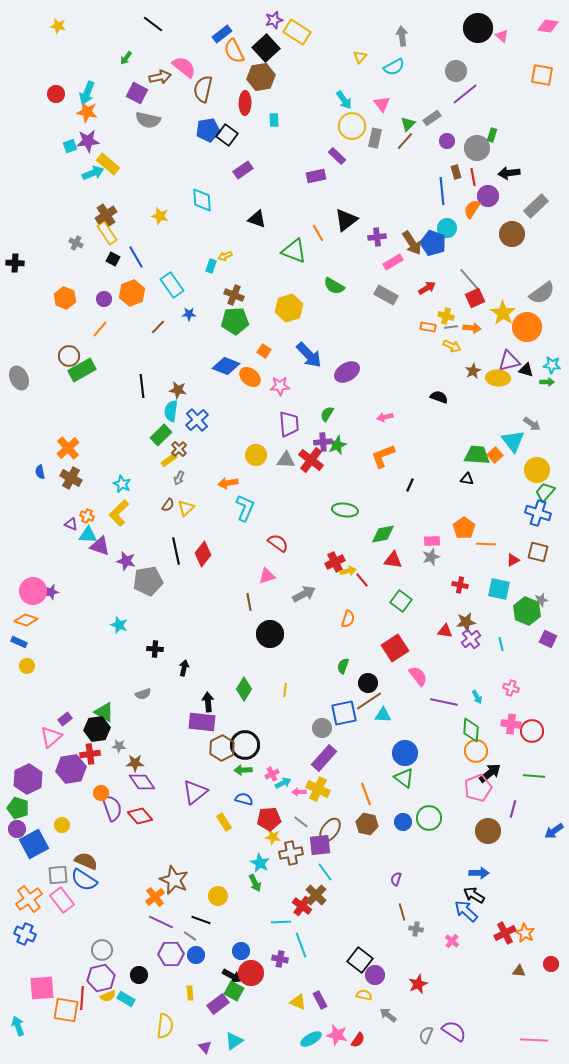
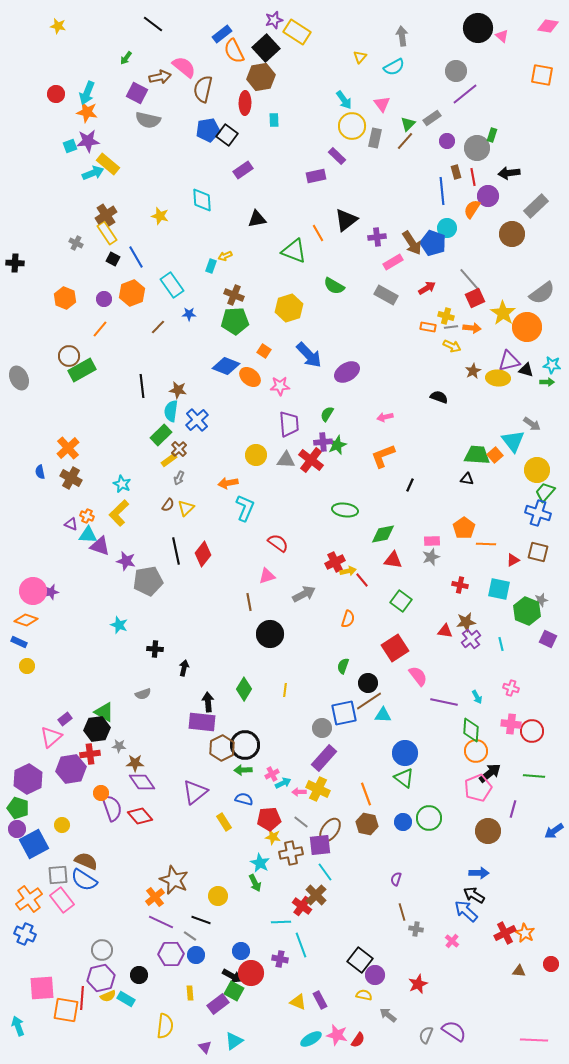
black triangle at (257, 219): rotated 30 degrees counterclockwise
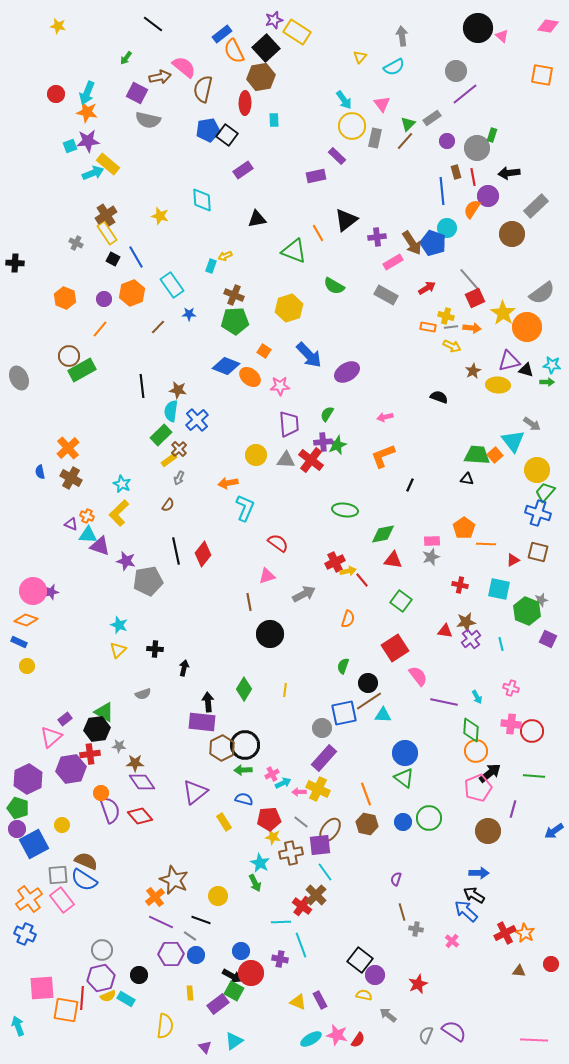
yellow ellipse at (498, 378): moved 7 px down
yellow triangle at (186, 508): moved 68 px left, 142 px down
purple semicircle at (112, 808): moved 2 px left, 2 px down
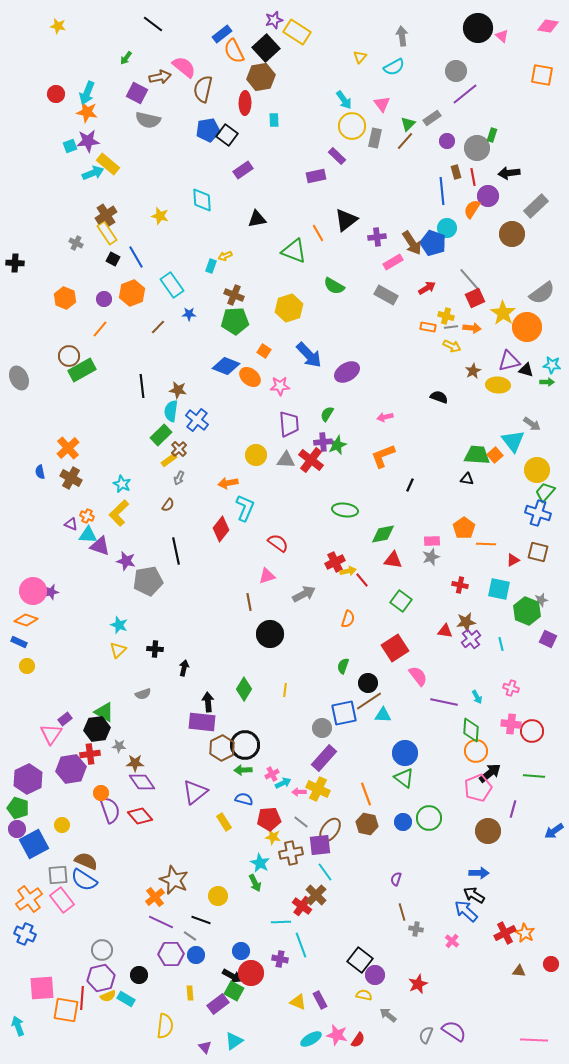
blue cross at (197, 420): rotated 10 degrees counterclockwise
red diamond at (203, 554): moved 18 px right, 25 px up
pink triangle at (51, 737): moved 3 px up; rotated 15 degrees counterclockwise
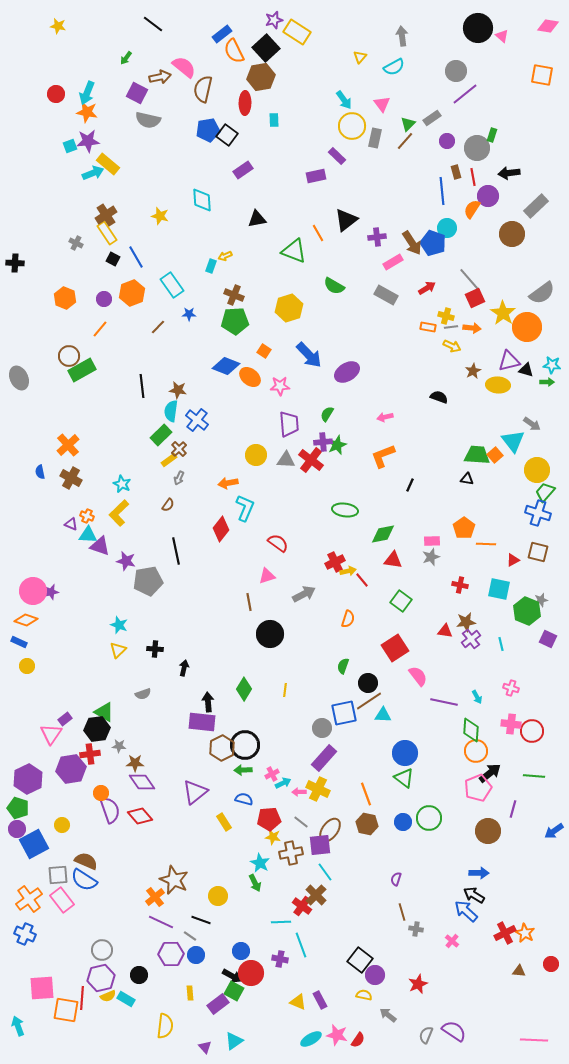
orange cross at (68, 448): moved 3 px up
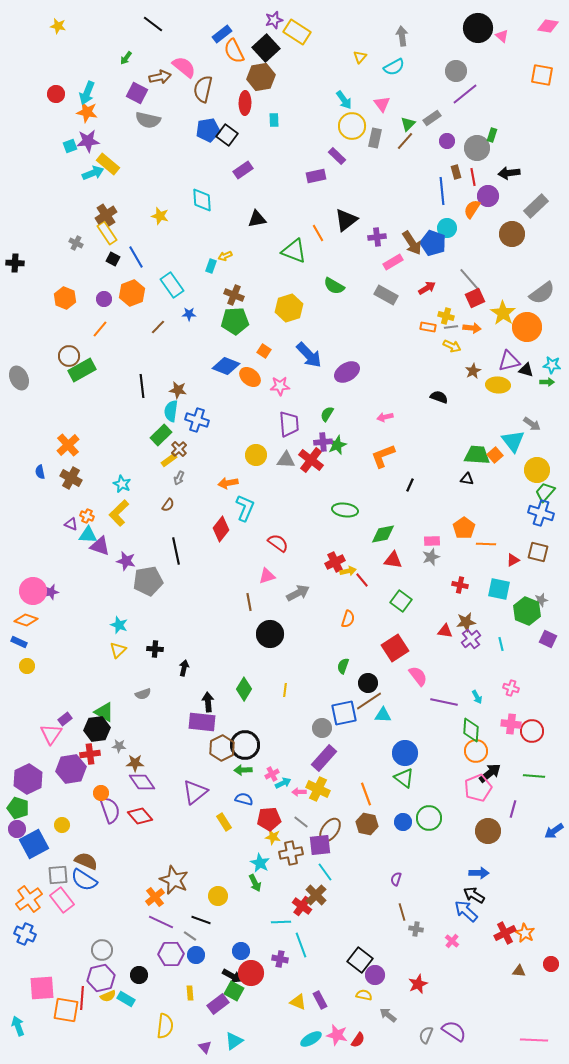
blue cross at (197, 420): rotated 20 degrees counterclockwise
blue cross at (538, 513): moved 3 px right
gray arrow at (304, 594): moved 6 px left, 1 px up
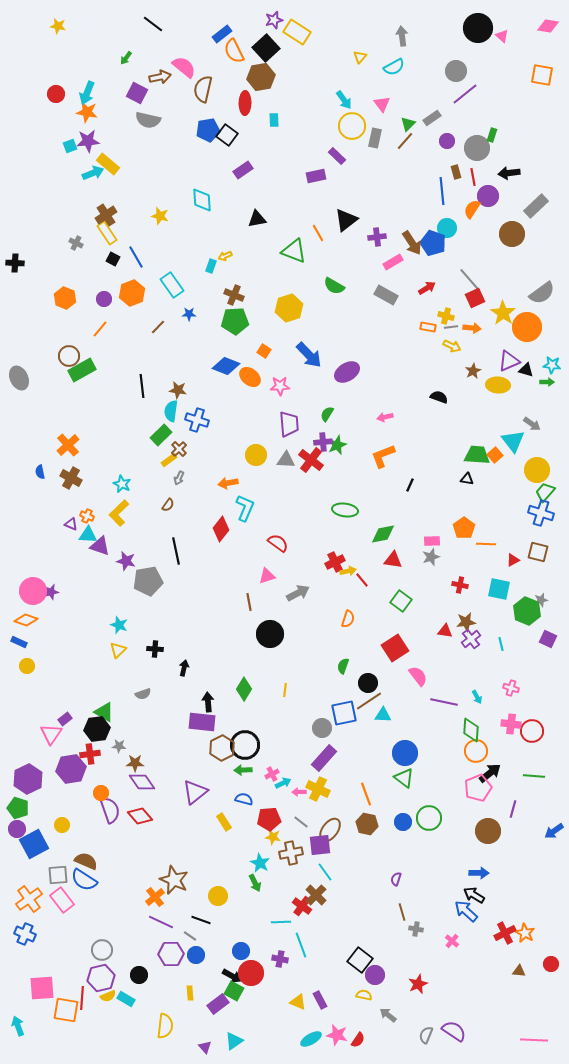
purple triangle at (509, 361): rotated 10 degrees counterclockwise
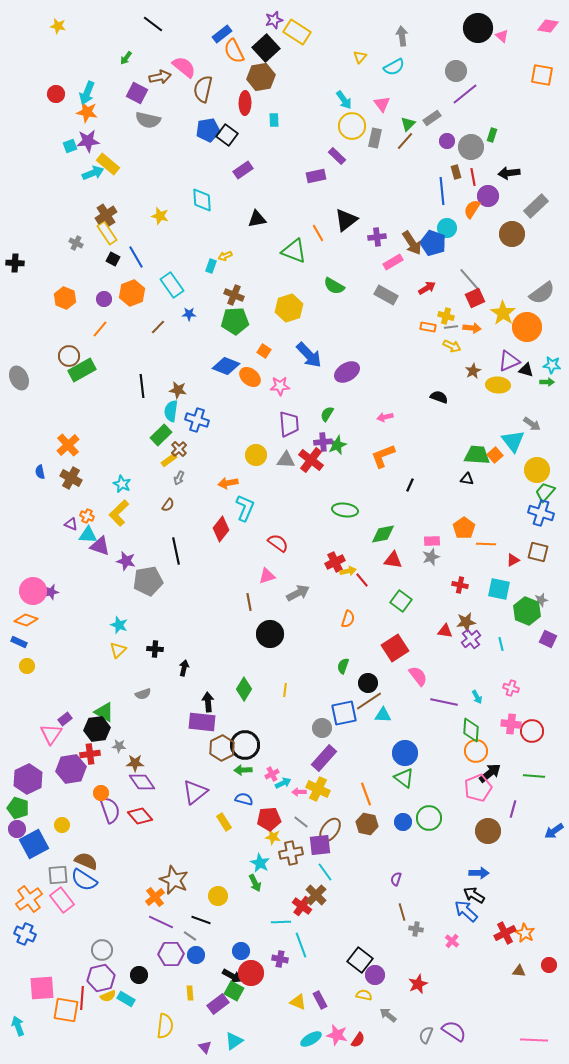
gray circle at (477, 148): moved 6 px left, 1 px up
red circle at (551, 964): moved 2 px left, 1 px down
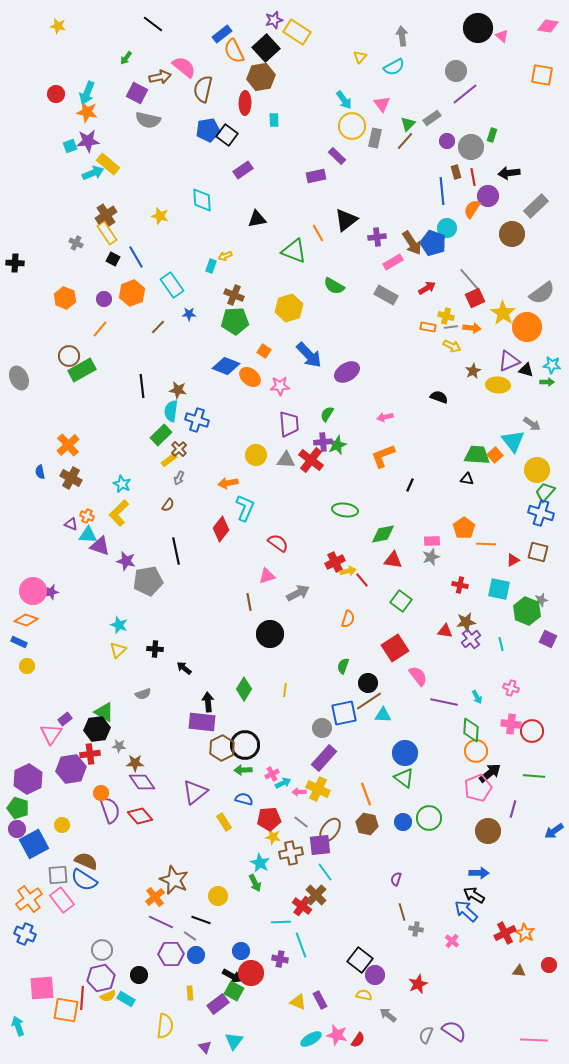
black arrow at (184, 668): rotated 63 degrees counterclockwise
cyan triangle at (234, 1041): rotated 18 degrees counterclockwise
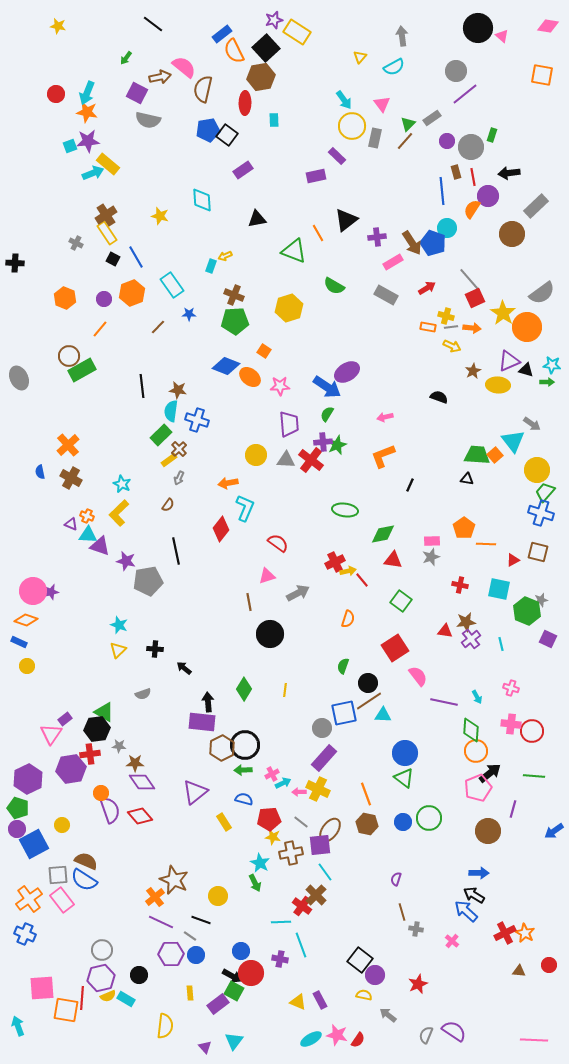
blue arrow at (309, 355): moved 18 px right, 32 px down; rotated 12 degrees counterclockwise
